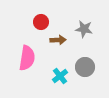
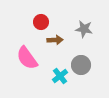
brown arrow: moved 3 px left
pink semicircle: rotated 135 degrees clockwise
gray circle: moved 4 px left, 2 px up
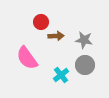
gray star: moved 11 px down
brown arrow: moved 1 px right, 4 px up
gray circle: moved 4 px right
cyan cross: moved 1 px right, 1 px up
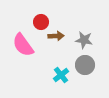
pink semicircle: moved 4 px left, 13 px up
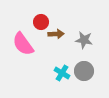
brown arrow: moved 2 px up
pink semicircle: moved 1 px up
gray circle: moved 1 px left, 6 px down
cyan cross: moved 1 px right, 2 px up; rotated 21 degrees counterclockwise
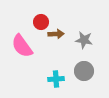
pink semicircle: moved 1 px left, 2 px down
cyan cross: moved 6 px left, 6 px down; rotated 35 degrees counterclockwise
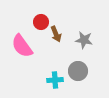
brown arrow: rotated 70 degrees clockwise
gray circle: moved 6 px left
cyan cross: moved 1 px left, 1 px down
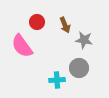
red circle: moved 4 px left
brown arrow: moved 9 px right, 9 px up
gray circle: moved 1 px right, 3 px up
cyan cross: moved 2 px right
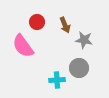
pink semicircle: moved 1 px right
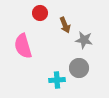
red circle: moved 3 px right, 9 px up
pink semicircle: rotated 20 degrees clockwise
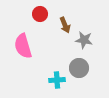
red circle: moved 1 px down
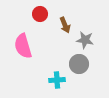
gray star: moved 1 px right
gray circle: moved 4 px up
